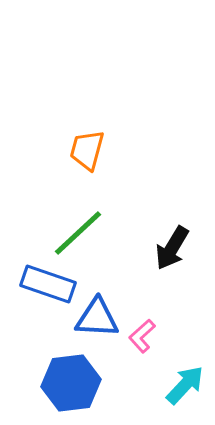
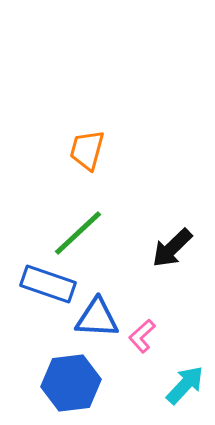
black arrow: rotated 15 degrees clockwise
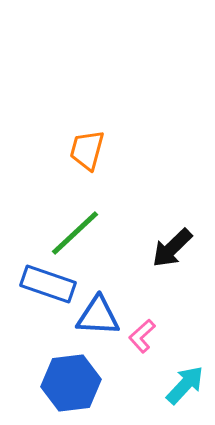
green line: moved 3 px left
blue triangle: moved 1 px right, 2 px up
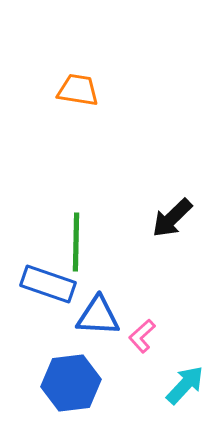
orange trapezoid: moved 9 px left, 60 px up; rotated 84 degrees clockwise
green line: moved 1 px right, 9 px down; rotated 46 degrees counterclockwise
black arrow: moved 30 px up
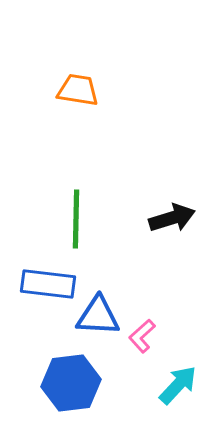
black arrow: rotated 153 degrees counterclockwise
green line: moved 23 px up
blue rectangle: rotated 12 degrees counterclockwise
cyan arrow: moved 7 px left
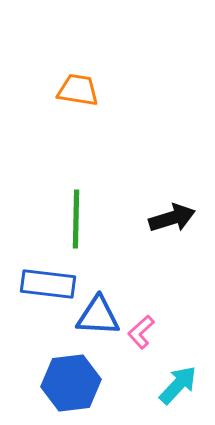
pink L-shape: moved 1 px left, 4 px up
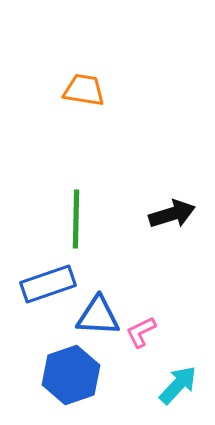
orange trapezoid: moved 6 px right
black arrow: moved 4 px up
blue rectangle: rotated 26 degrees counterclockwise
pink L-shape: rotated 16 degrees clockwise
blue hexagon: moved 8 px up; rotated 12 degrees counterclockwise
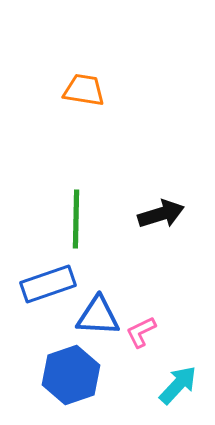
black arrow: moved 11 px left
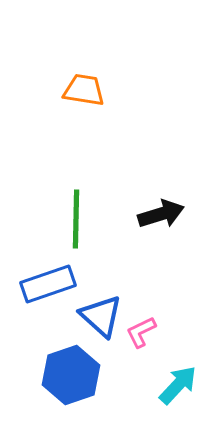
blue triangle: moved 3 px right; rotated 39 degrees clockwise
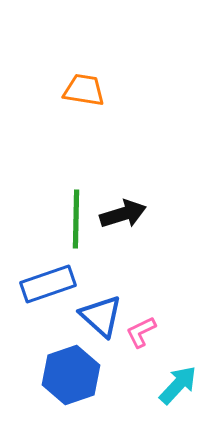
black arrow: moved 38 px left
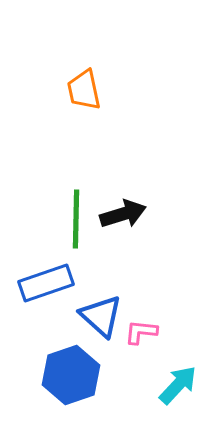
orange trapezoid: rotated 111 degrees counterclockwise
blue rectangle: moved 2 px left, 1 px up
pink L-shape: rotated 32 degrees clockwise
